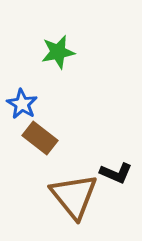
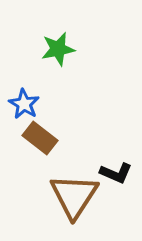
green star: moved 3 px up
blue star: moved 2 px right
brown triangle: rotated 12 degrees clockwise
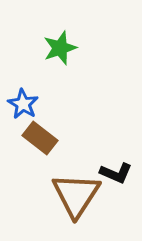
green star: moved 2 px right, 1 px up; rotated 8 degrees counterclockwise
blue star: moved 1 px left
brown triangle: moved 2 px right, 1 px up
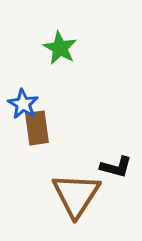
green star: rotated 24 degrees counterclockwise
brown rectangle: moved 3 px left, 10 px up; rotated 44 degrees clockwise
black L-shape: moved 6 px up; rotated 8 degrees counterclockwise
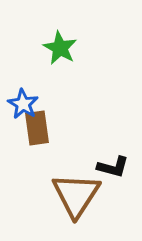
black L-shape: moved 3 px left
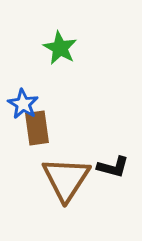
brown triangle: moved 10 px left, 16 px up
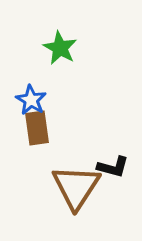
blue star: moved 8 px right, 4 px up
brown triangle: moved 10 px right, 8 px down
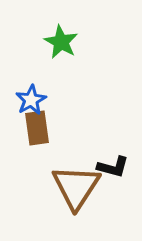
green star: moved 1 px right, 6 px up
blue star: rotated 12 degrees clockwise
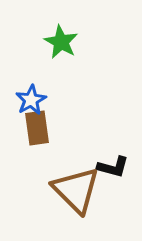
brown triangle: moved 3 px down; rotated 18 degrees counterclockwise
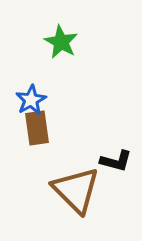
black L-shape: moved 3 px right, 6 px up
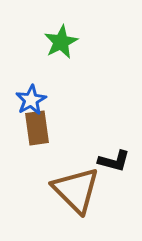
green star: rotated 16 degrees clockwise
black L-shape: moved 2 px left
